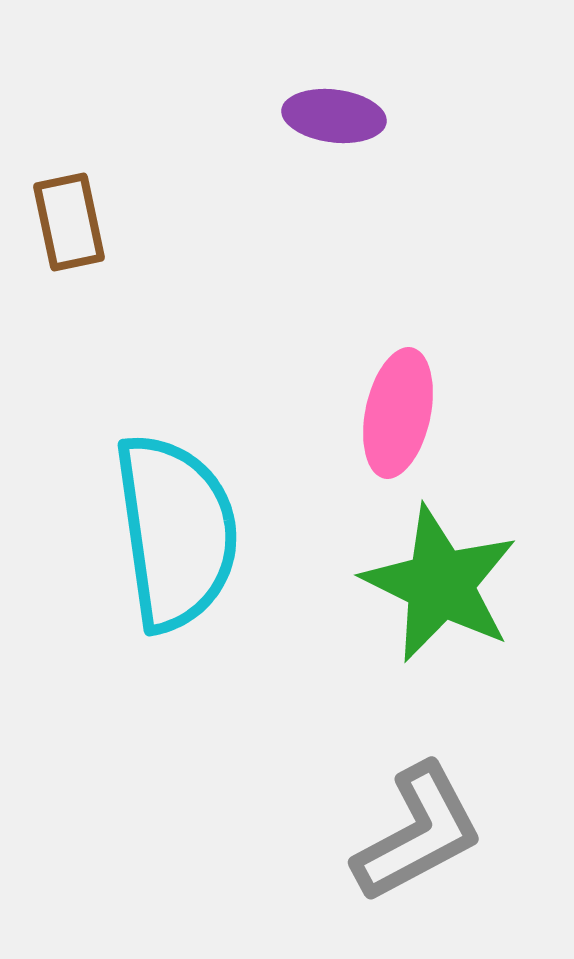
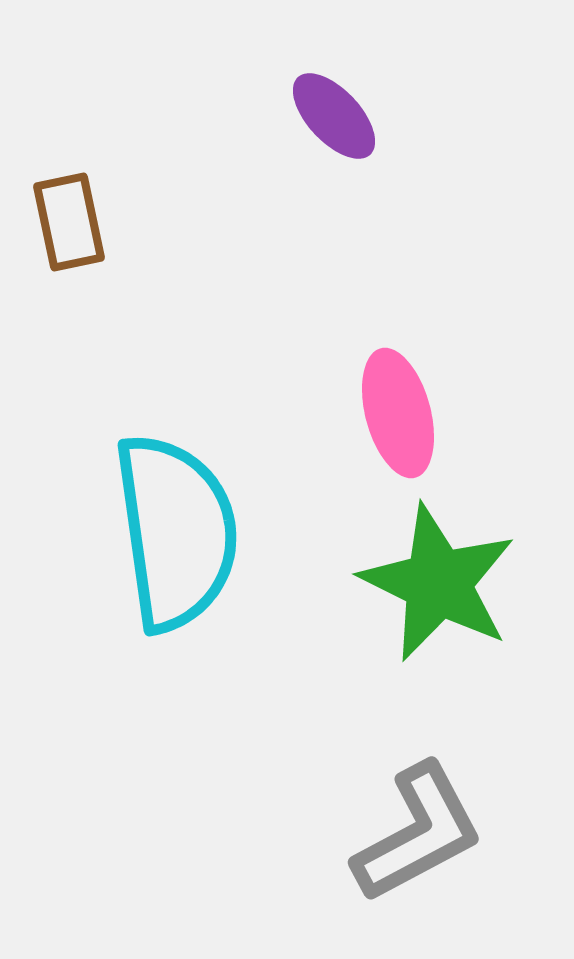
purple ellipse: rotated 40 degrees clockwise
pink ellipse: rotated 27 degrees counterclockwise
green star: moved 2 px left, 1 px up
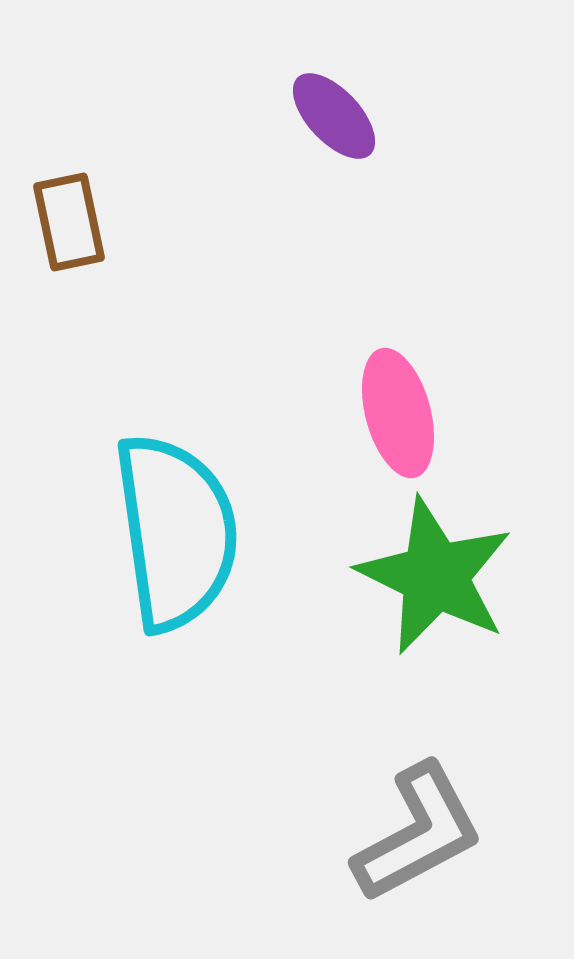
green star: moved 3 px left, 7 px up
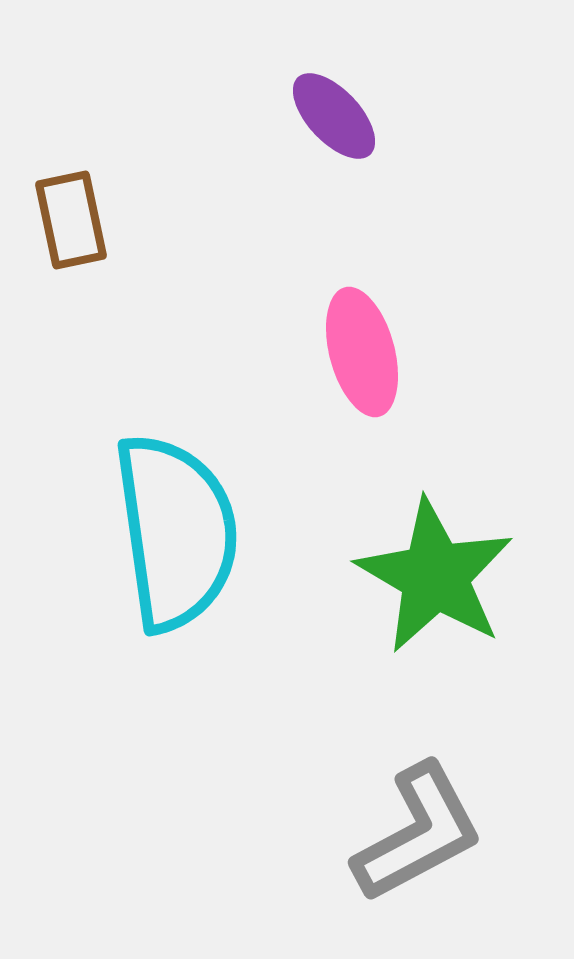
brown rectangle: moved 2 px right, 2 px up
pink ellipse: moved 36 px left, 61 px up
green star: rotated 4 degrees clockwise
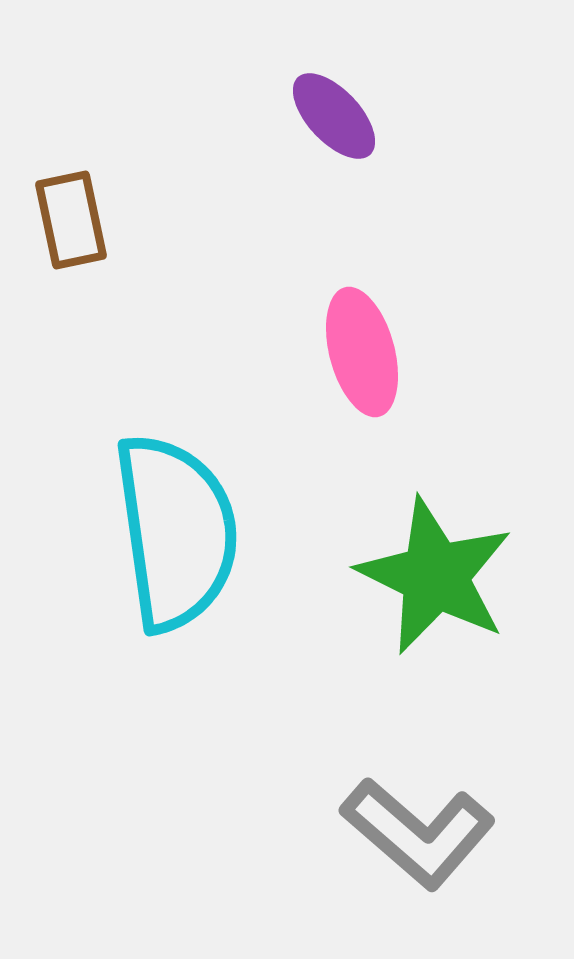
green star: rotated 4 degrees counterclockwise
gray L-shape: rotated 69 degrees clockwise
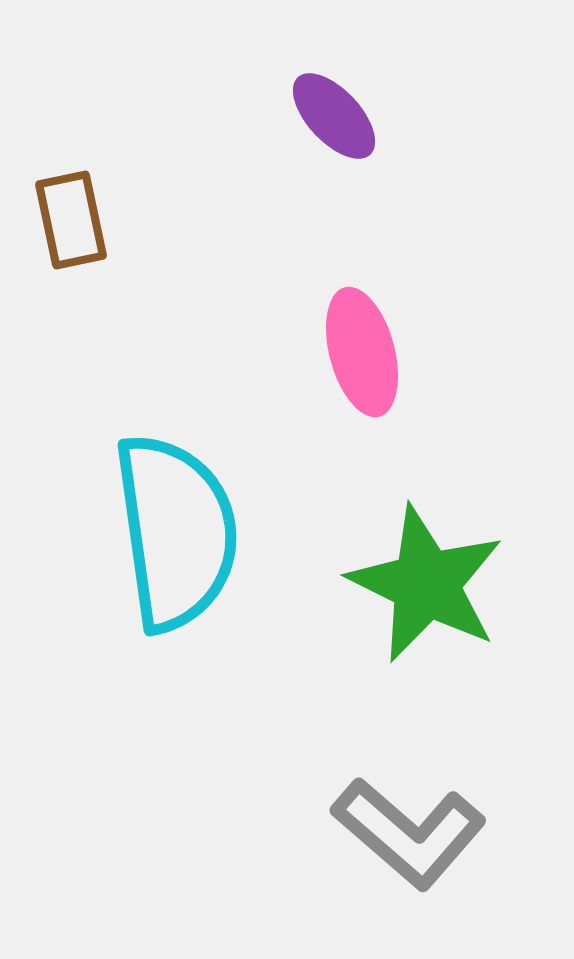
green star: moved 9 px left, 8 px down
gray L-shape: moved 9 px left
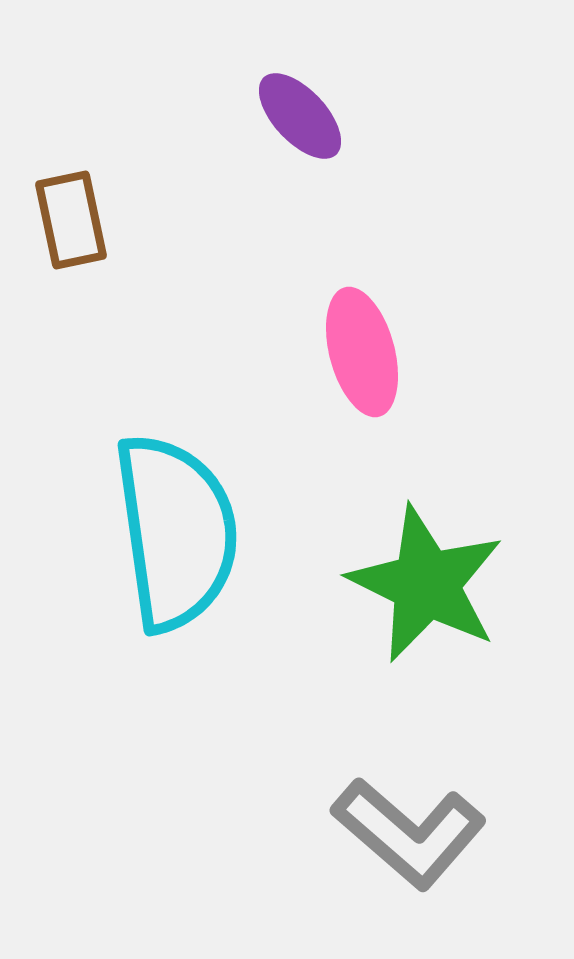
purple ellipse: moved 34 px left
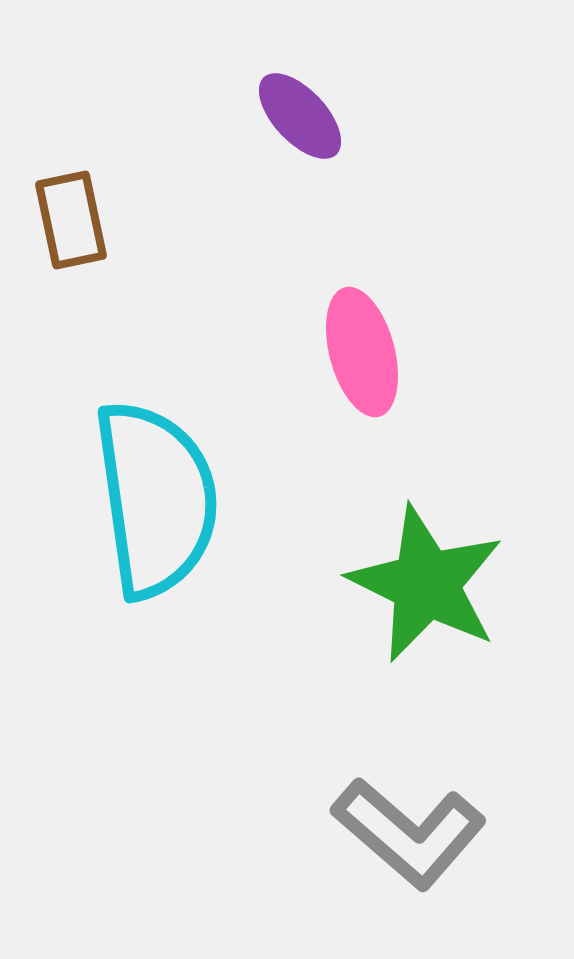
cyan semicircle: moved 20 px left, 33 px up
